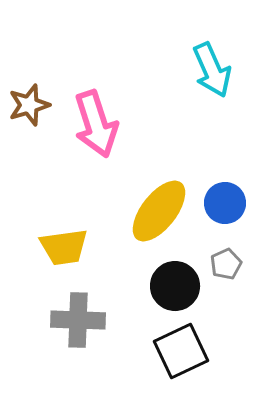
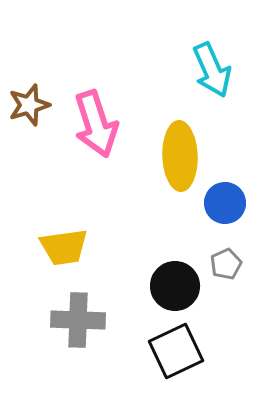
yellow ellipse: moved 21 px right, 55 px up; rotated 40 degrees counterclockwise
black square: moved 5 px left
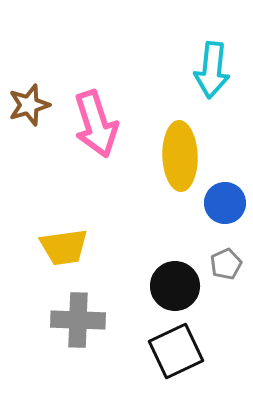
cyan arrow: rotated 30 degrees clockwise
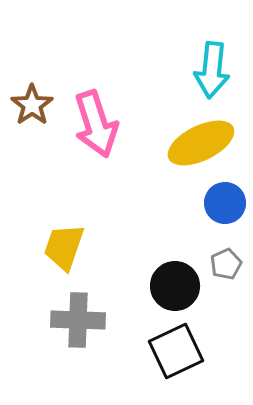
brown star: moved 3 px right; rotated 18 degrees counterclockwise
yellow ellipse: moved 21 px right, 13 px up; rotated 66 degrees clockwise
yellow trapezoid: rotated 117 degrees clockwise
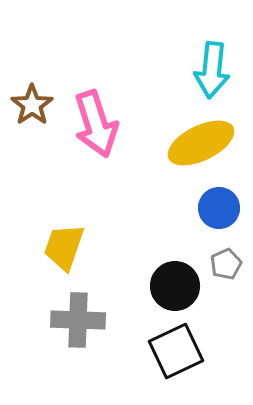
blue circle: moved 6 px left, 5 px down
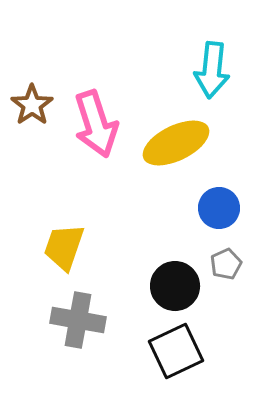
yellow ellipse: moved 25 px left
gray cross: rotated 8 degrees clockwise
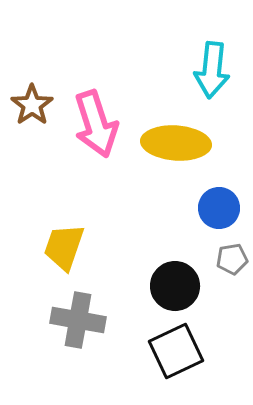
yellow ellipse: rotated 30 degrees clockwise
gray pentagon: moved 6 px right, 5 px up; rotated 16 degrees clockwise
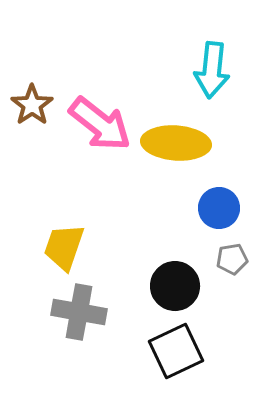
pink arrow: moved 4 px right; rotated 34 degrees counterclockwise
gray cross: moved 1 px right, 8 px up
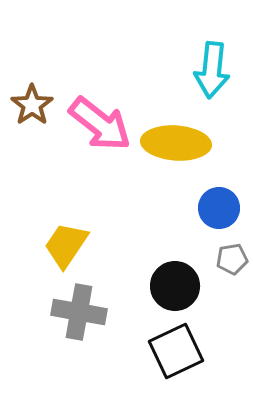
yellow trapezoid: moved 2 px right, 2 px up; rotated 15 degrees clockwise
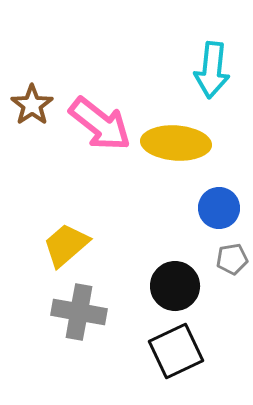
yellow trapezoid: rotated 15 degrees clockwise
